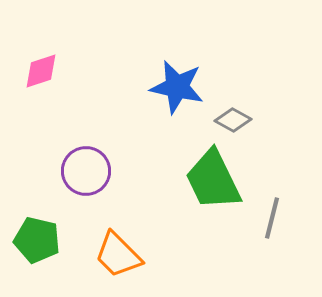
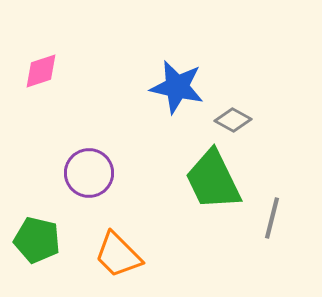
purple circle: moved 3 px right, 2 px down
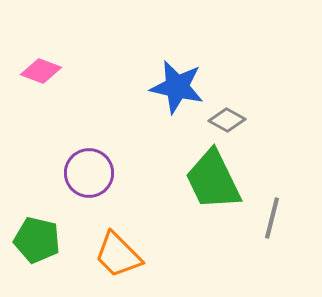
pink diamond: rotated 39 degrees clockwise
gray diamond: moved 6 px left
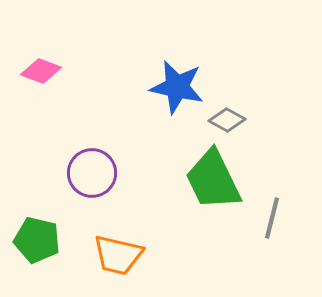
purple circle: moved 3 px right
orange trapezoid: rotated 32 degrees counterclockwise
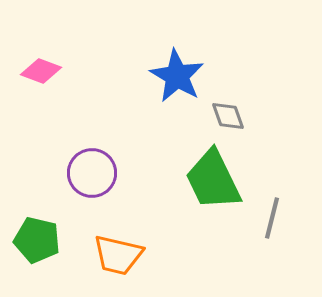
blue star: moved 11 px up; rotated 18 degrees clockwise
gray diamond: moved 1 px right, 4 px up; rotated 42 degrees clockwise
